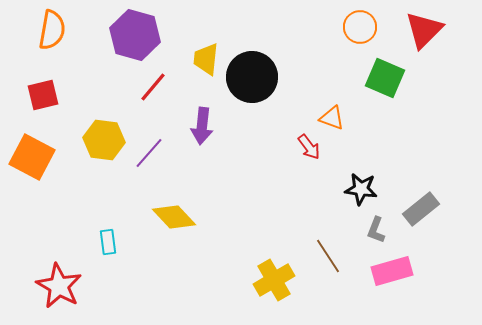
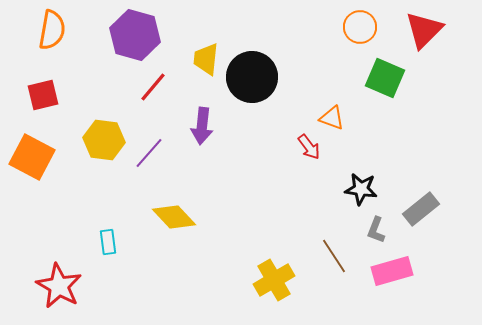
brown line: moved 6 px right
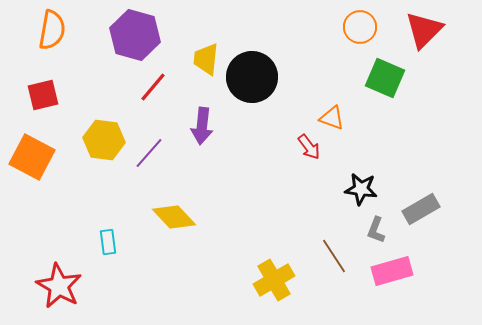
gray rectangle: rotated 9 degrees clockwise
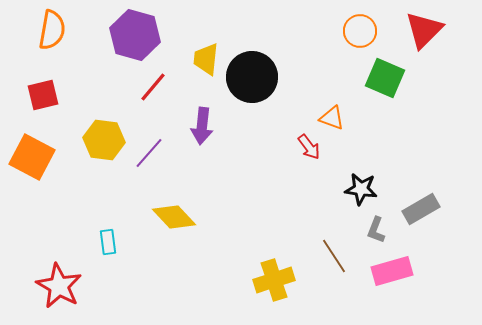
orange circle: moved 4 px down
yellow cross: rotated 12 degrees clockwise
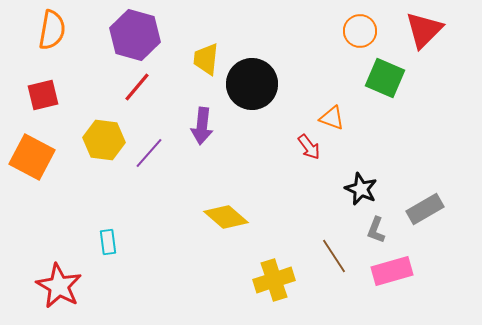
black circle: moved 7 px down
red line: moved 16 px left
black star: rotated 16 degrees clockwise
gray rectangle: moved 4 px right
yellow diamond: moved 52 px right; rotated 6 degrees counterclockwise
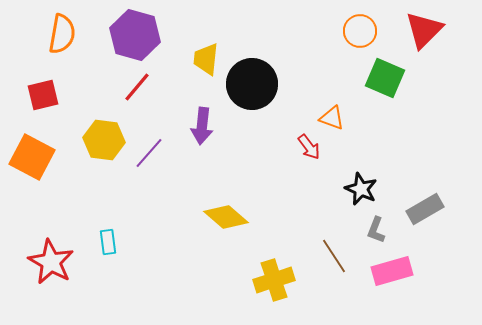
orange semicircle: moved 10 px right, 4 px down
red star: moved 8 px left, 24 px up
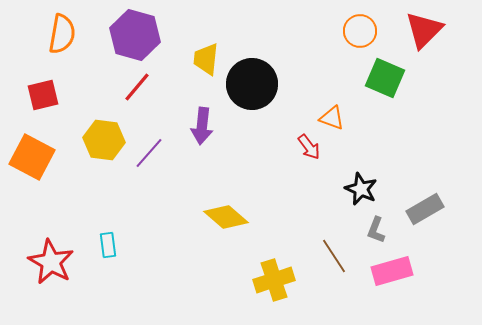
cyan rectangle: moved 3 px down
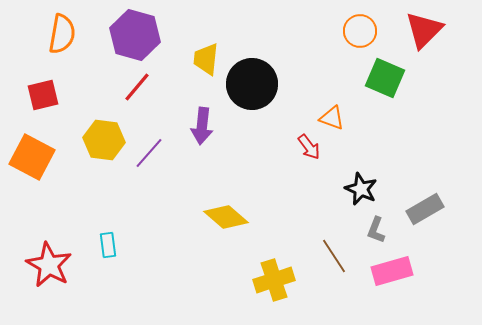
red star: moved 2 px left, 3 px down
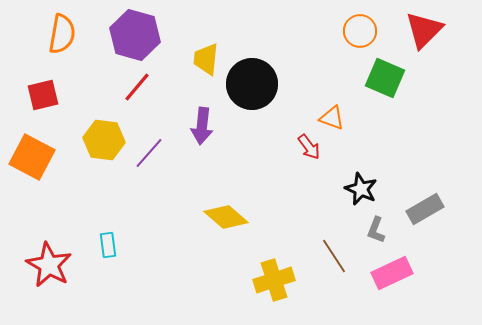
pink rectangle: moved 2 px down; rotated 9 degrees counterclockwise
